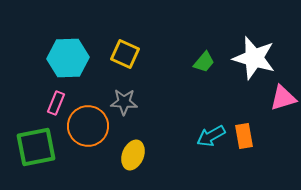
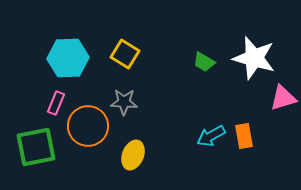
yellow square: rotated 8 degrees clockwise
green trapezoid: rotated 80 degrees clockwise
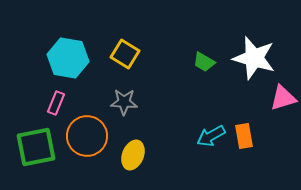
cyan hexagon: rotated 12 degrees clockwise
orange circle: moved 1 px left, 10 px down
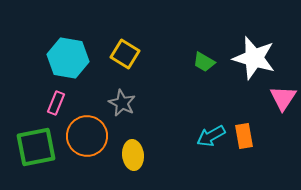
pink triangle: rotated 40 degrees counterclockwise
gray star: moved 2 px left, 1 px down; rotated 24 degrees clockwise
yellow ellipse: rotated 28 degrees counterclockwise
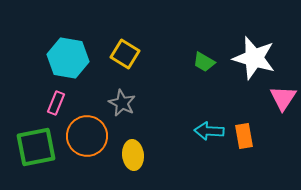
cyan arrow: moved 2 px left, 5 px up; rotated 32 degrees clockwise
